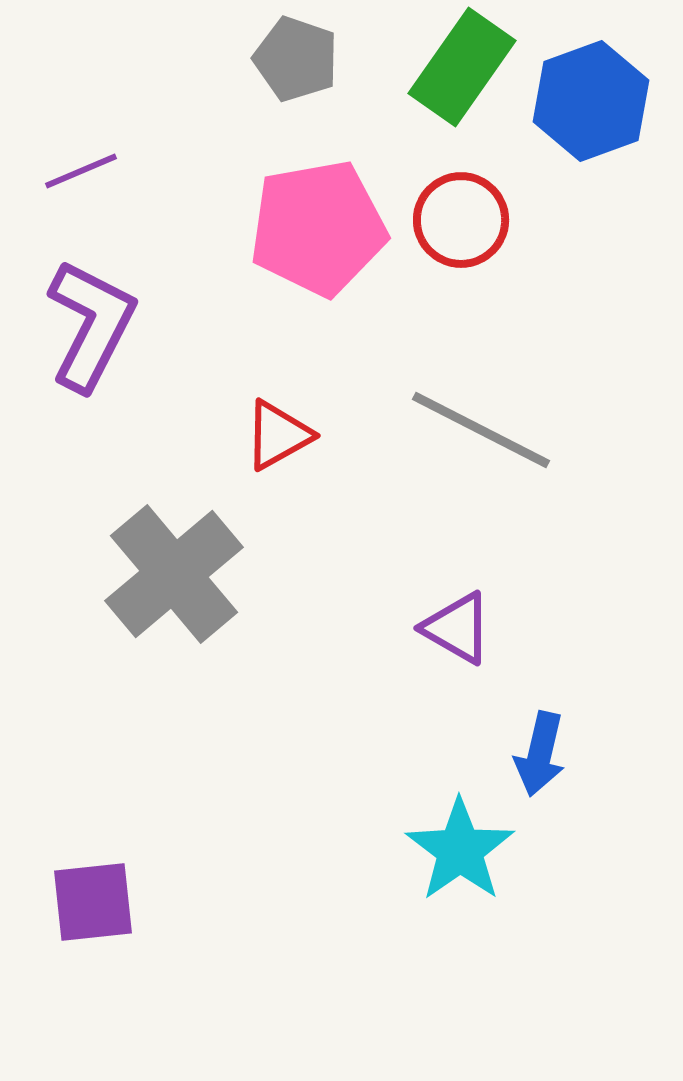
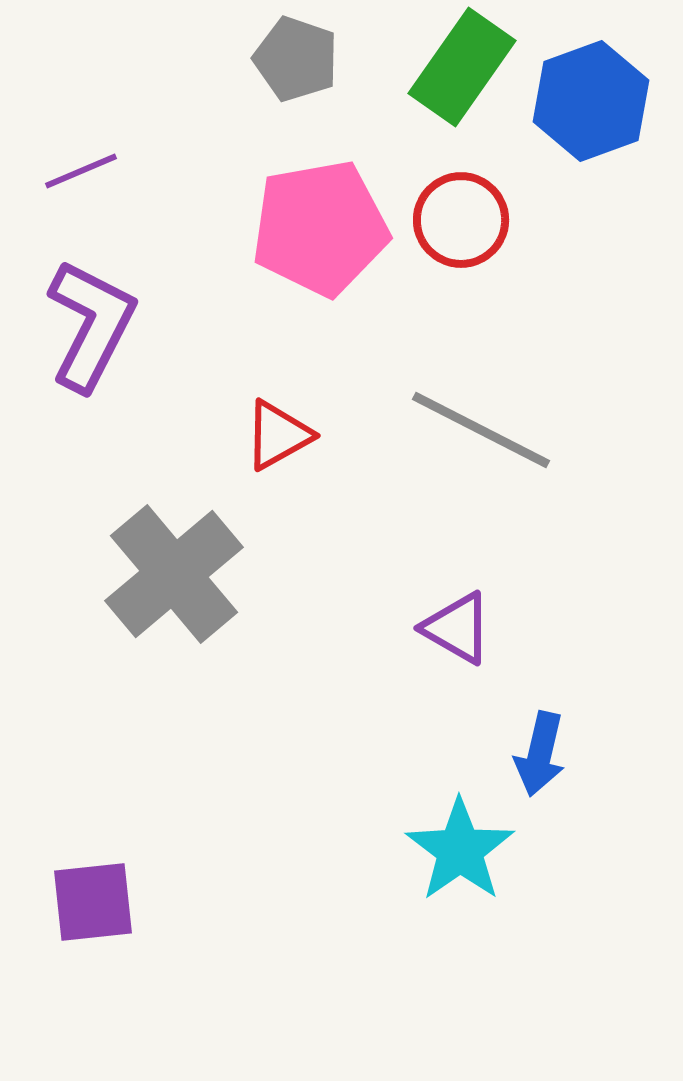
pink pentagon: moved 2 px right
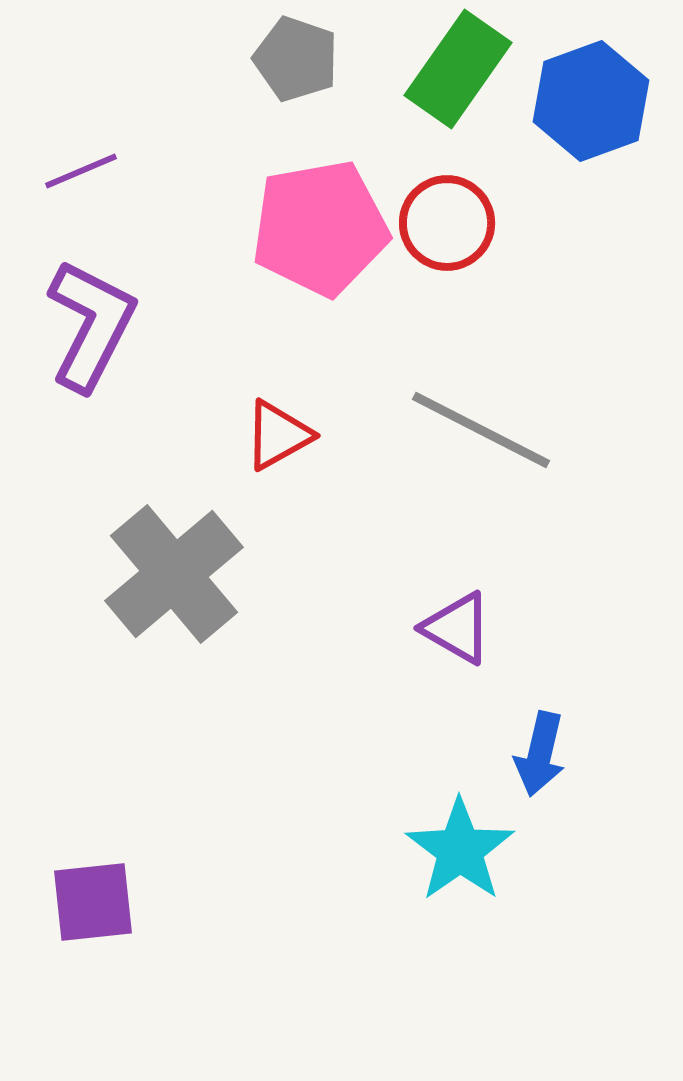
green rectangle: moved 4 px left, 2 px down
red circle: moved 14 px left, 3 px down
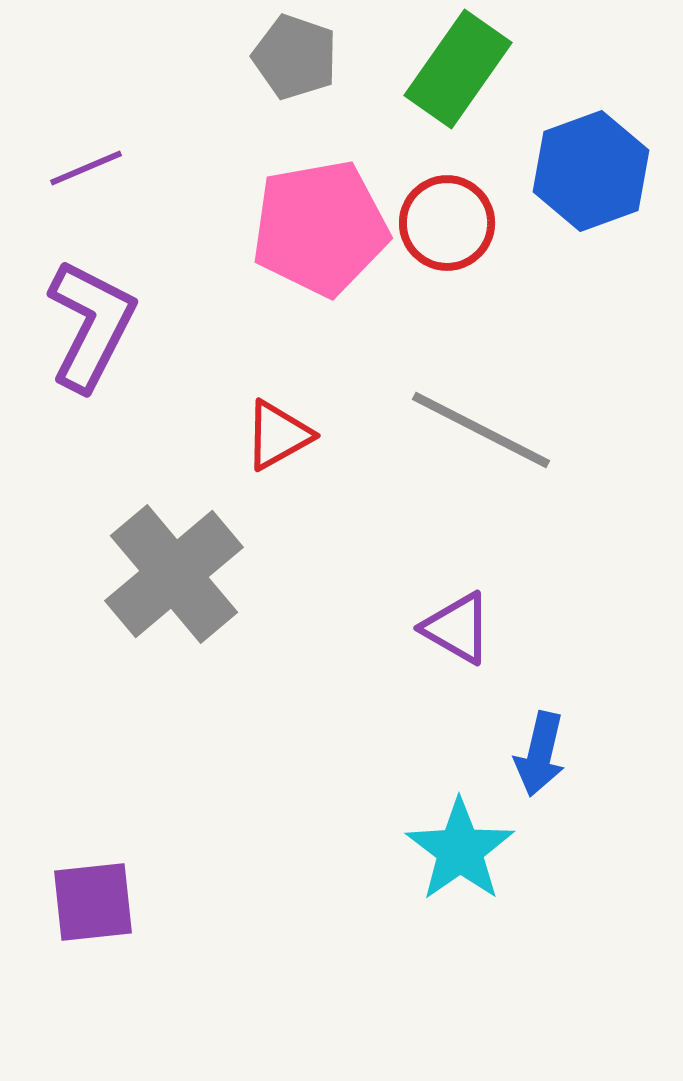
gray pentagon: moved 1 px left, 2 px up
blue hexagon: moved 70 px down
purple line: moved 5 px right, 3 px up
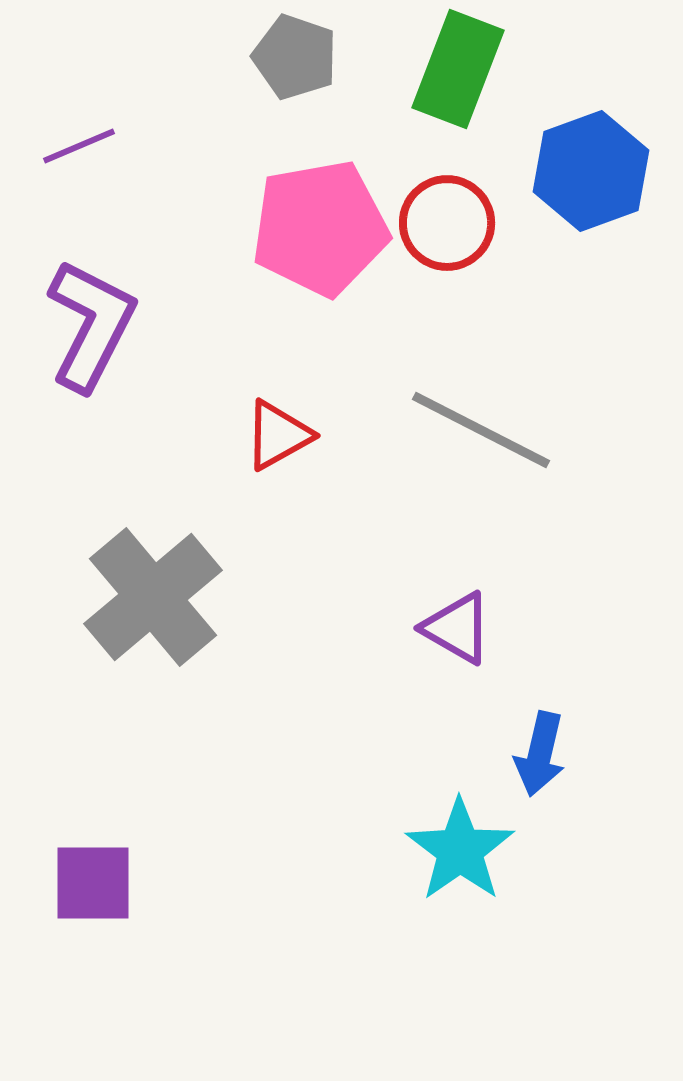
green rectangle: rotated 14 degrees counterclockwise
purple line: moved 7 px left, 22 px up
gray cross: moved 21 px left, 23 px down
purple square: moved 19 px up; rotated 6 degrees clockwise
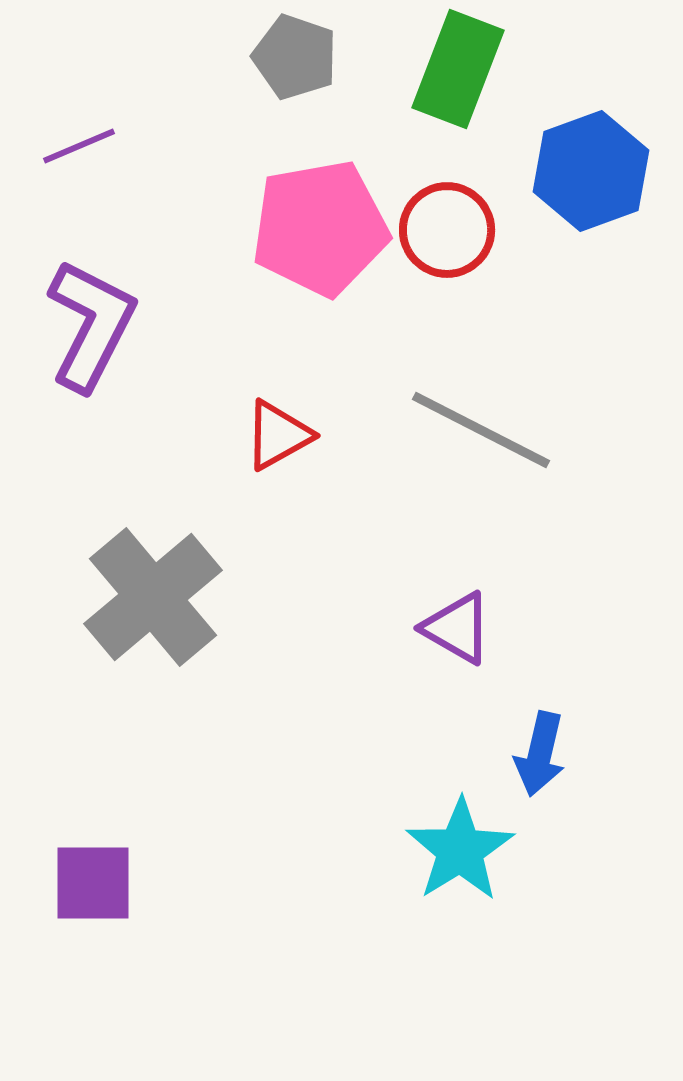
red circle: moved 7 px down
cyan star: rotated 3 degrees clockwise
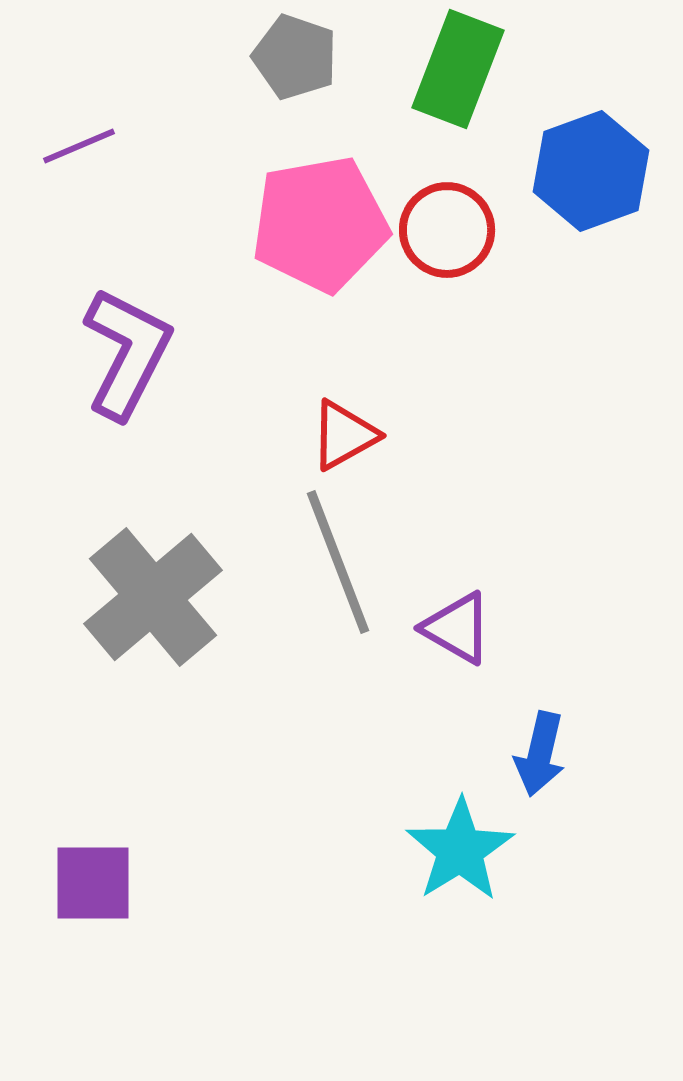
pink pentagon: moved 4 px up
purple L-shape: moved 36 px right, 28 px down
gray line: moved 143 px left, 132 px down; rotated 42 degrees clockwise
red triangle: moved 66 px right
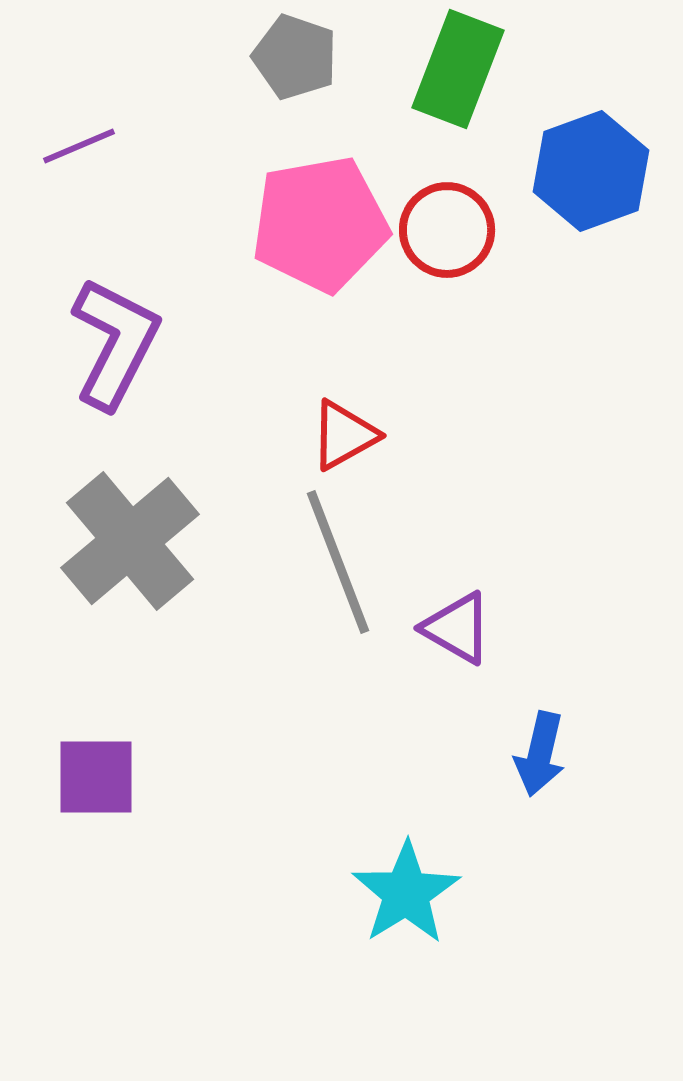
purple L-shape: moved 12 px left, 10 px up
gray cross: moved 23 px left, 56 px up
cyan star: moved 54 px left, 43 px down
purple square: moved 3 px right, 106 px up
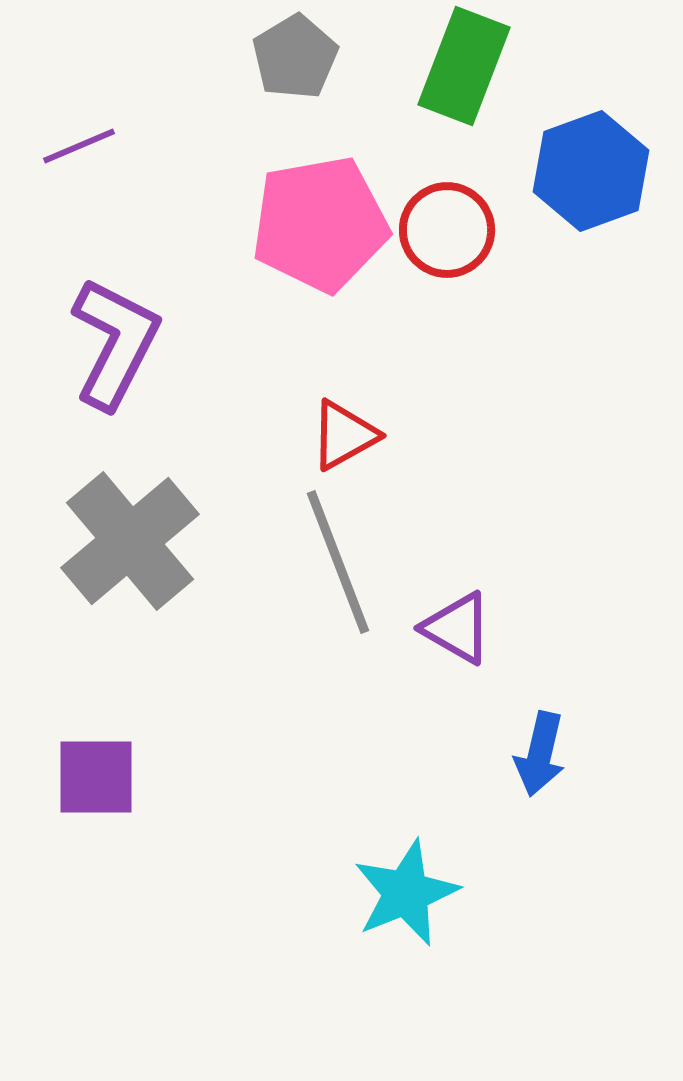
gray pentagon: rotated 22 degrees clockwise
green rectangle: moved 6 px right, 3 px up
cyan star: rotated 10 degrees clockwise
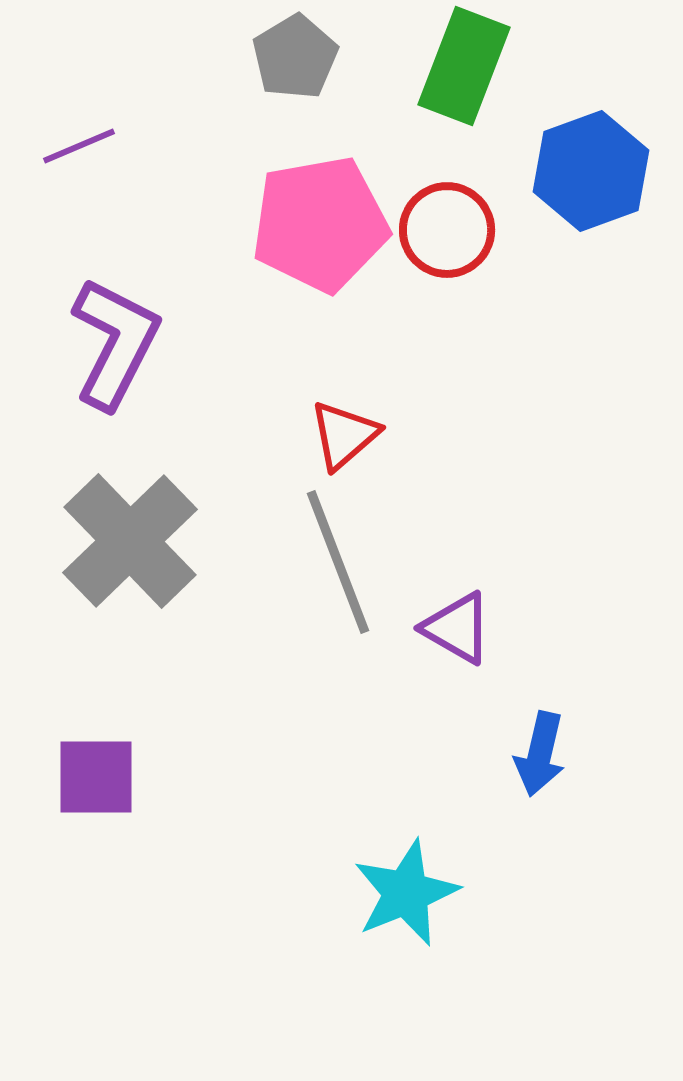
red triangle: rotated 12 degrees counterclockwise
gray cross: rotated 4 degrees counterclockwise
